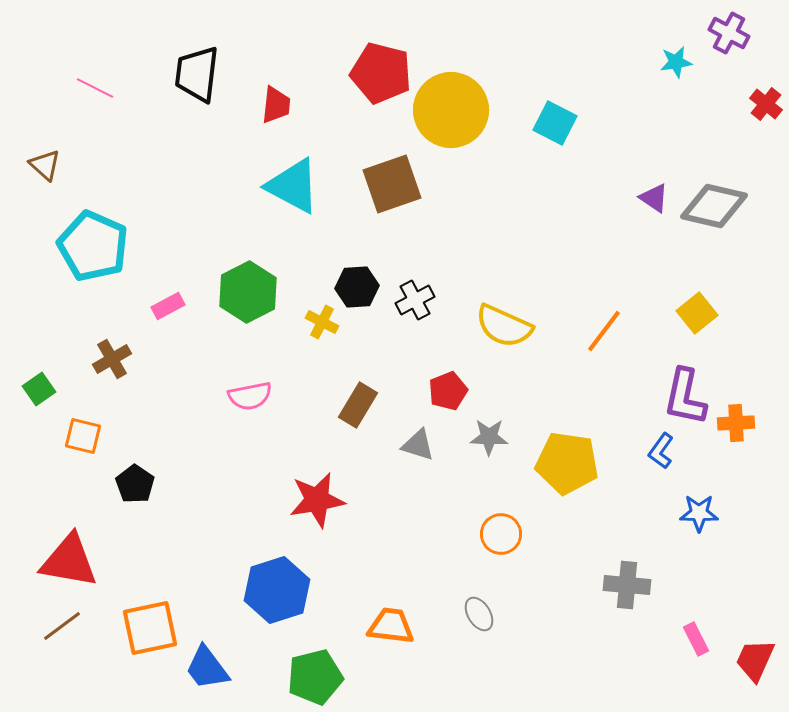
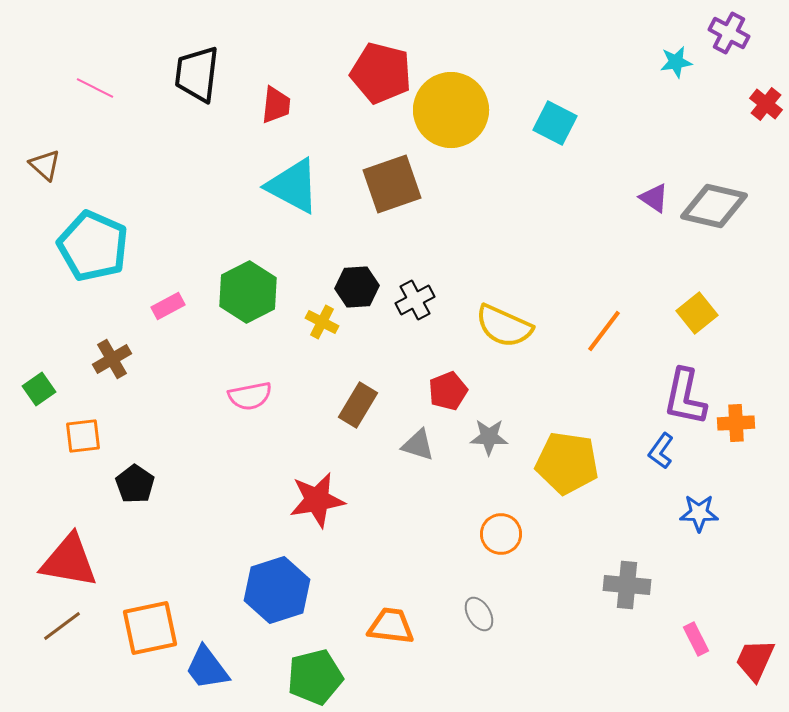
orange square at (83, 436): rotated 21 degrees counterclockwise
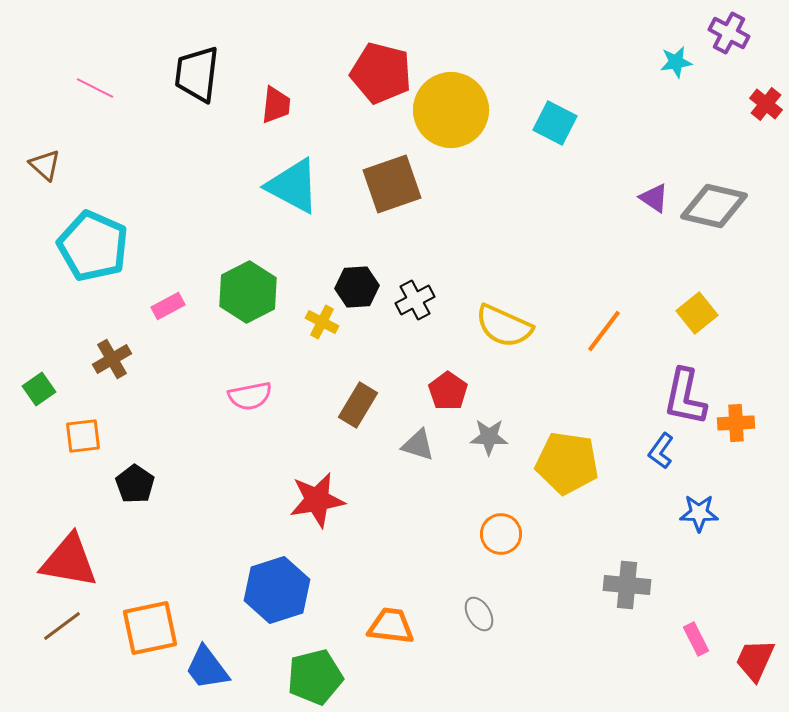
red pentagon at (448, 391): rotated 15 degrees counterclockwise
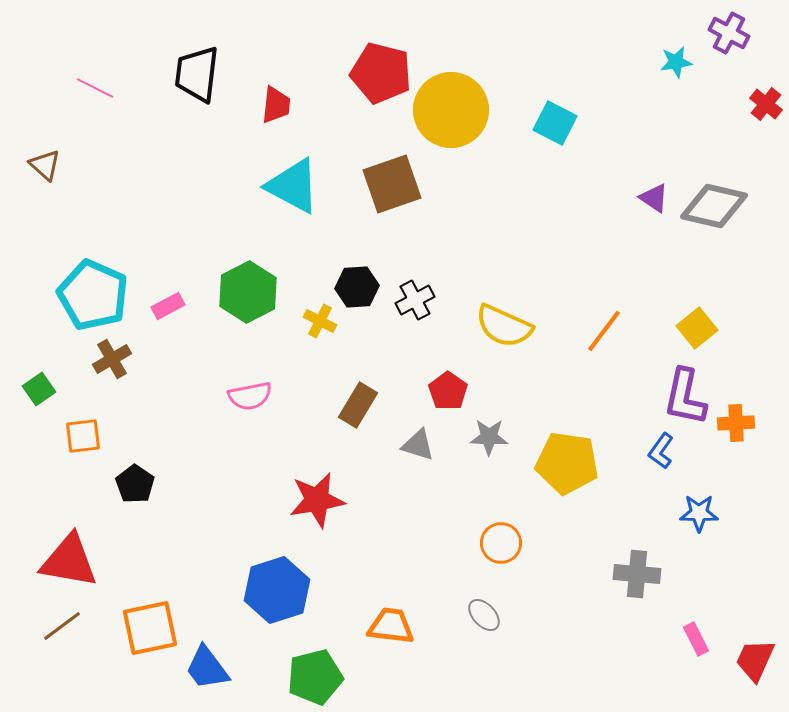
cyan pentagon at (93, 246): moved 49 px down
yellow square at (697, 313): moved 15 px down
yellow cross at (322, 322): moved 2 px left, 1 px up
orange circle at (501, 534): moved 9 px down
gray cross at (627, 585): moved 10 px right, 11 px up
gray ellipse at (479, 614): moved 5 px right, 1 px down; rotated 12 degrees counterclockwise
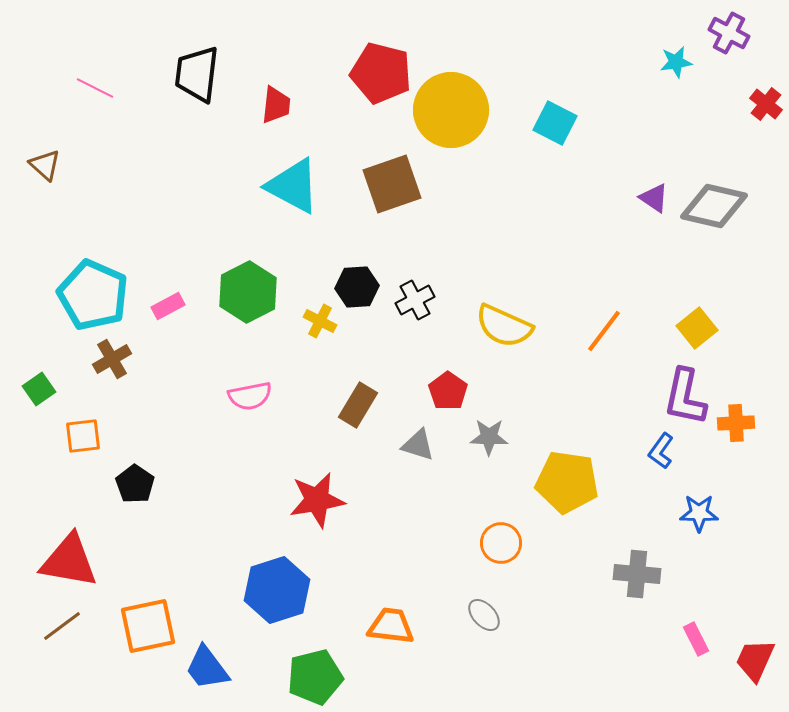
yellow pentagon at (567, 463): moved 19 px down
orange square at (150, 628): moved 2 px left, 2 px up
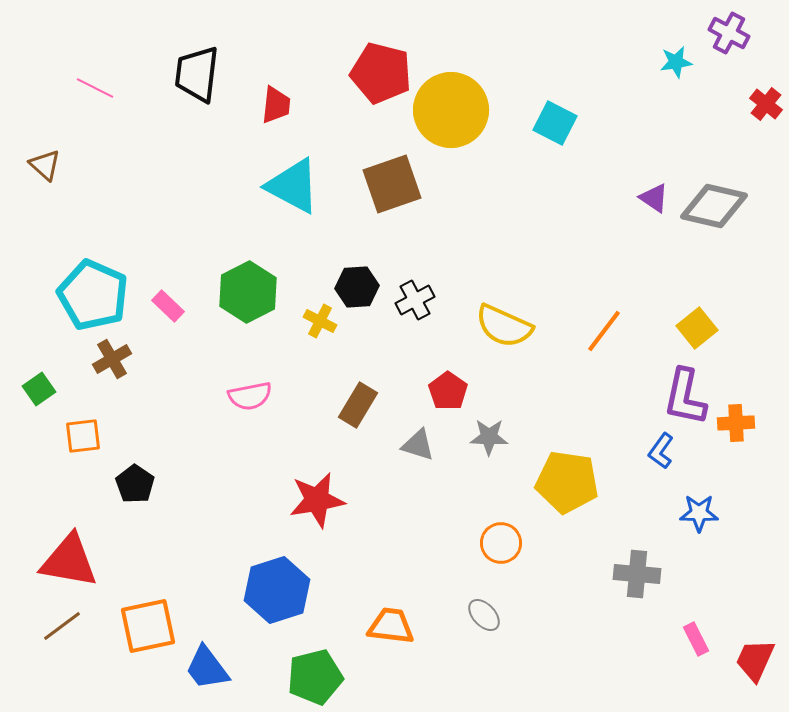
pink rectangle at (168, 306): rotated 72 degrees clockwise
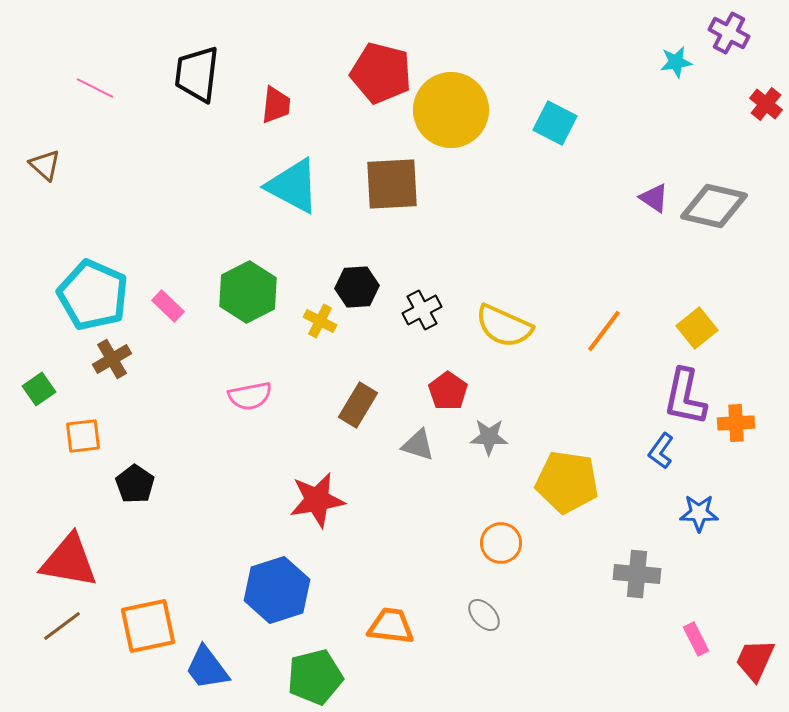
brown square at (392, 184): rotated 16 degrees clockwise
black cross at (415, 300): moved 7 px right, 10 px down
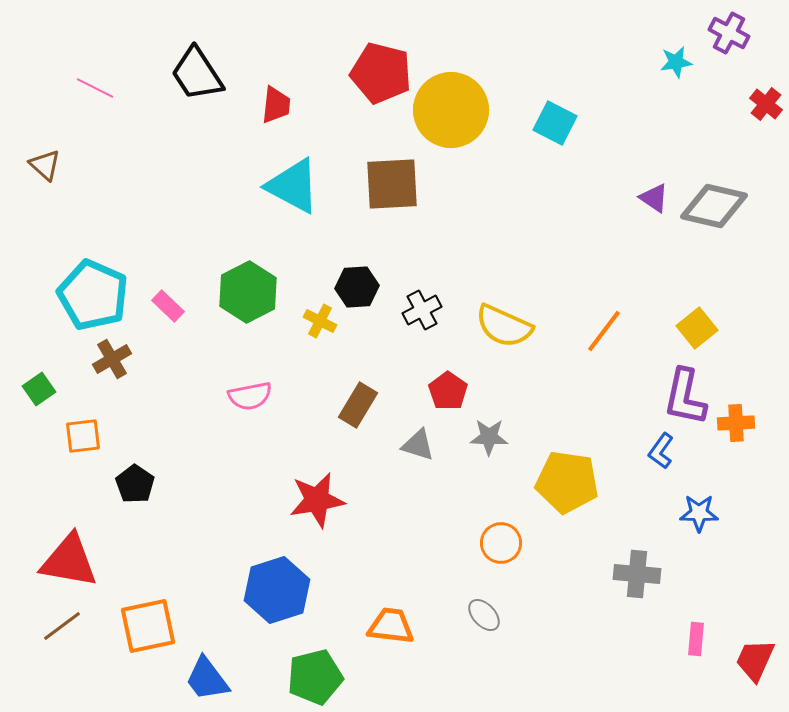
black trapezoid at (197, 74): rotated 40 degrees counterclockwise
pink rectangle at (696, 639): rotated 32 degrees clockwise
blue trapezoid at (207, 668): moved 11 px down
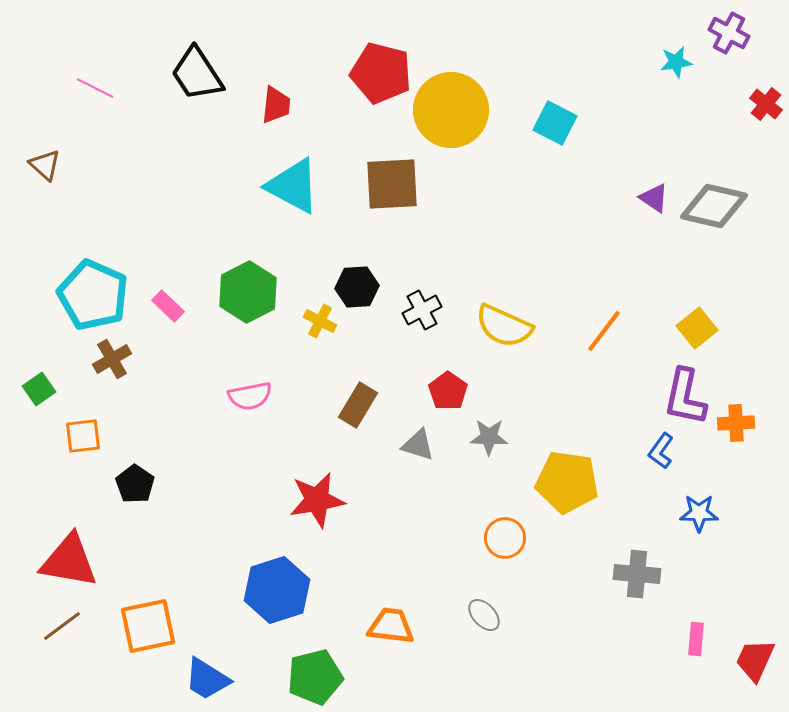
orange circle at (501, 543): moved 4 px right, 5 px up
blue trapezoid at (207, 679): rotated 21 degrees counterclockwise
